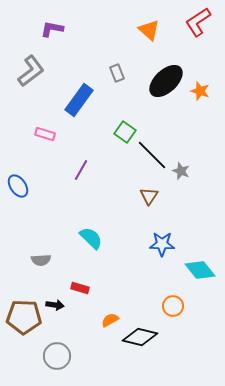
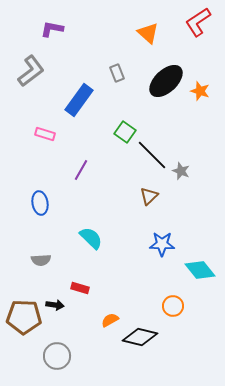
orange triangle: moved 1 px left, 3 px down
blue ellipse: moved 22 px right, 17 px down; rotated 25 degrees clockwise
brown triangle: rotated 12 degrees clockwise
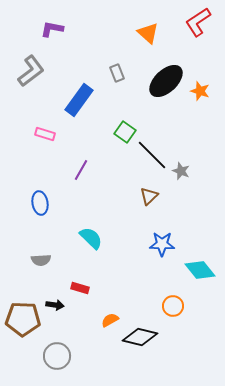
brown pentagon: moved 1 px left, 2 px down
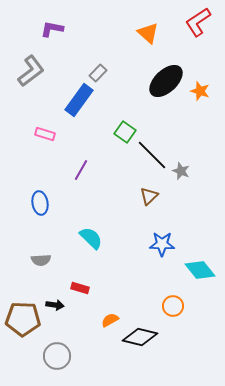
gray rectangle: moved 19 px left; rotated 66 degrees clockwise
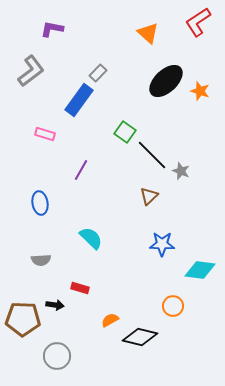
cyan diamond: rotated 44 degrees counterclockwise
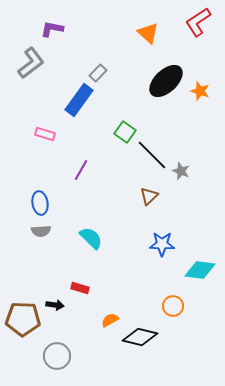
gray L-shape: moved 8 px up
gray semicircle: moved 29 px up
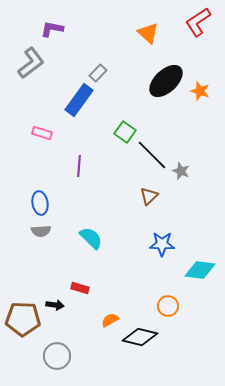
pink rectangle: moved 3 px left, 1 px up
purple line: moved 2 px left, 4 px up; rotated 25 degrees counterclockwise
orange circle: moved 5 px left
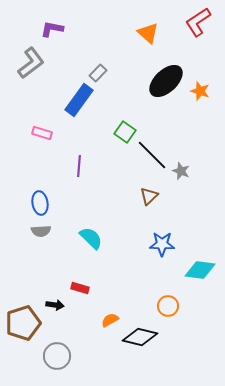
brown pentagon: moved 4 px down; rotated 20 degrees counterclockwise
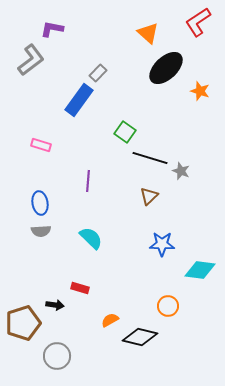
gray L-shape: moved 3 px up
black ellipse: moved 13 px up
pink rectangle: moved 1 px left, 12 px down
black line: moved 2 px left, 3 px down; rotated 28 degrees counterclockwise
purple line: moved 9 px right, 15 px down
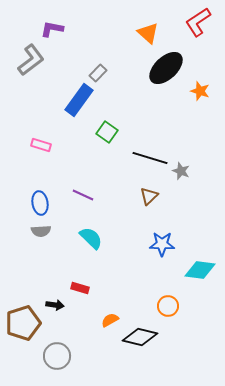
green square: moved 18 px left
purple line: moved 5 px left, 14 px down; rotated 70 degrees counterclockwise
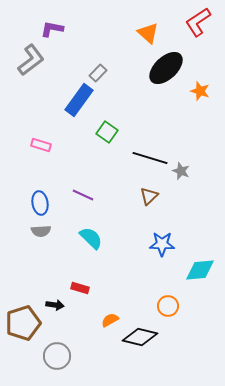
cyan diamond: rotated 12 degrees counterclockwise
